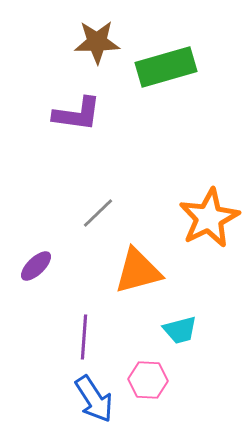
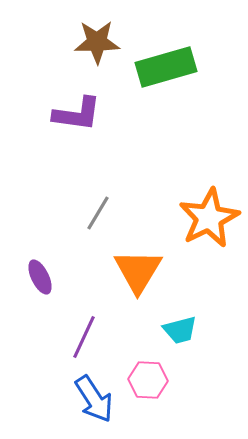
gray line: rotated 15 degrees counterclockwise
purple ellipse: moved 4 px right, 11 px down; rotated 72 degrees counterclockwise
orange triangle: rotated 44 degrees counterclockwise
purple line: rotated 21 degrees clockwise
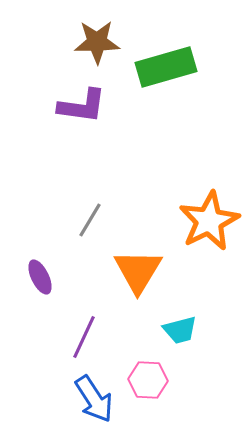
purple L-shape: moved 5 px right, 8 px up
gray line: moved 8 px left, 7 px down
orange star: moved 3 px down
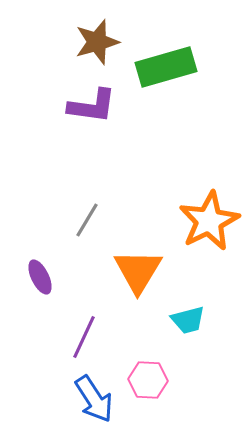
brown star: rotated 15 degrees counterclockwise
purple L-shape: moved 10 px right
gray line: moved 3 px left
cyan trapezoid: moved 8 px right, 10 px up
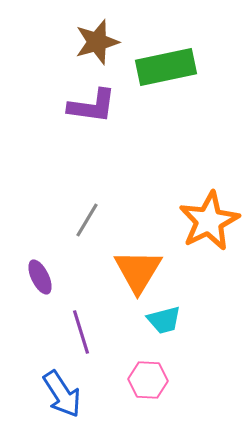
green rectangle: rotated 4 degrees clockwise
cyan trapezoid: moved 24 px left
purple line: moved 3 px left, 5 px up; rotated 42 degrees counterclockwise
blue arrow: moved 32 px left, 5 px up
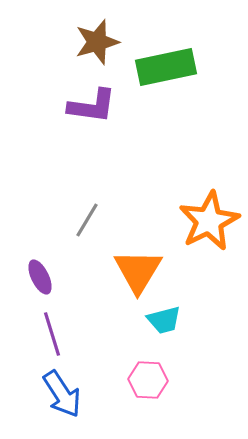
purple line: moved 29 px left, 2 px down
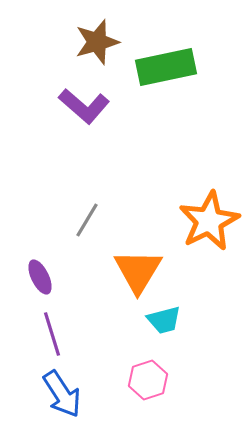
purple L-shape: moved 8 px left; rotated 33 degrees clockwise
pink hexagon: rotated 21 degrees counterclockwise
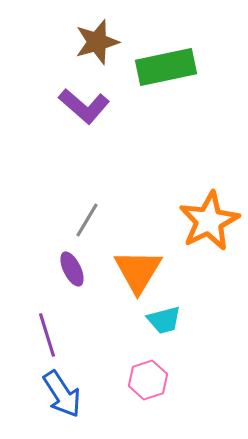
purple ellipse: moved 32 px right, 8 px up
purple line: moved 5 px left, 1 px down
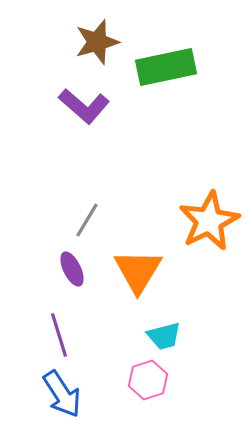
cyan trapezoid: moved 16 px down
purple line: moved 12 px right
